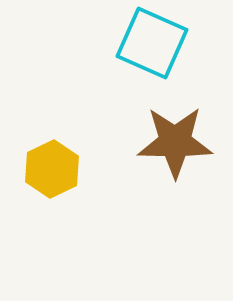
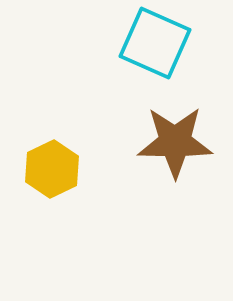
cyan square: moved 3 px right
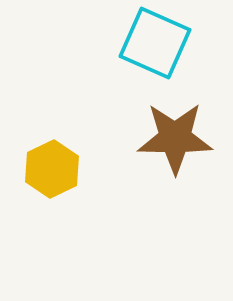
brown star: moved 4 px up
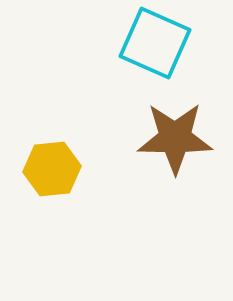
yellow hexagon: rotated 20 degrees clockwise
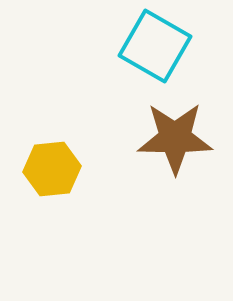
cyan square: moved 3 px down; rotated 6 degrees clockwise
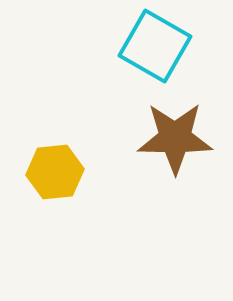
yellow hexagon: moved 3 px right, 3 px down
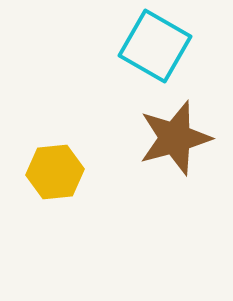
brown star: rotated 16 degrees counterclockwise
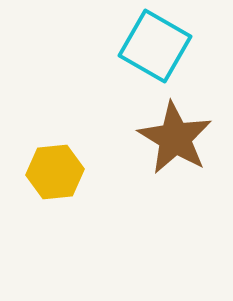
brown star: rotated 26 degrees counterclockwise
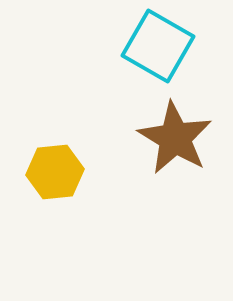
cyan square: moved 3 px right
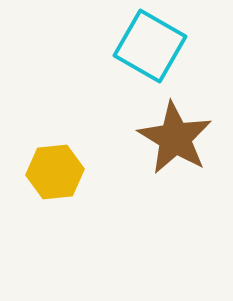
cyan square: moved 8 px left
